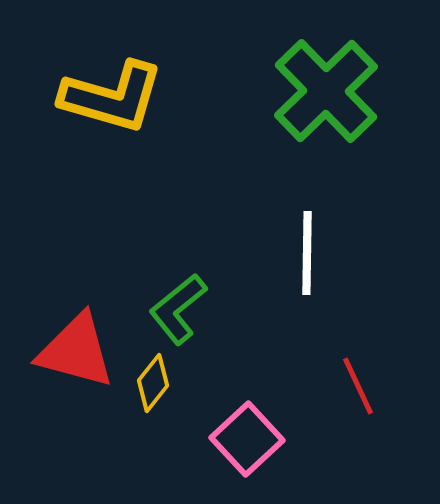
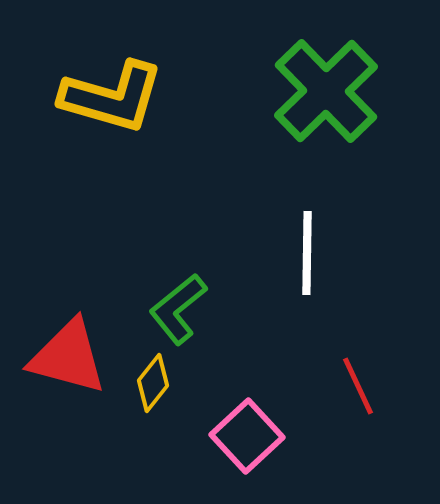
red triangle: moved 8 px left, 6 px down
pink square: moved 3 px up
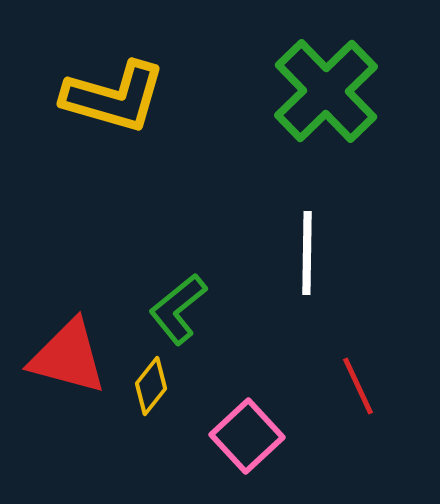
yellow L-shape: moved 2 px right
yellow diamond: moved 2 px left, 3 px down
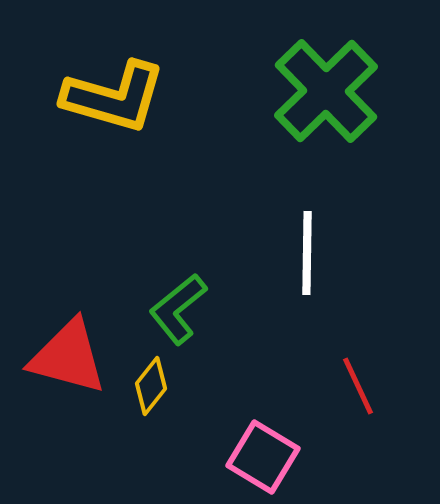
pink square: moved 16 px right, 21 px down; rotated 16 degrees counterclockwise
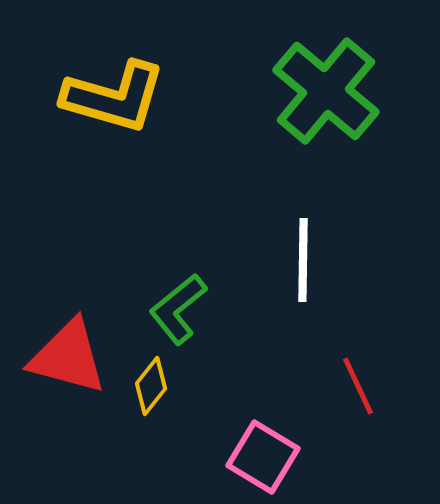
green cross: rotated 6 degrees counterclockwise
white line: moved 4 px left, 7 px down
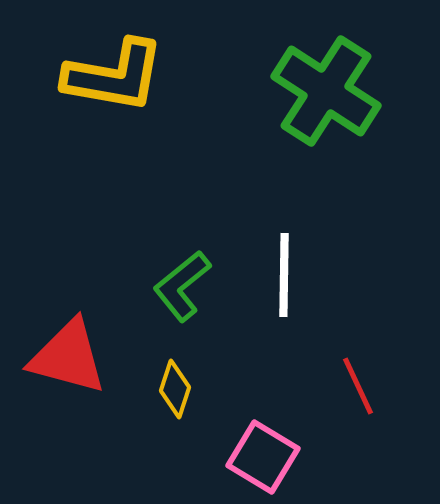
green cross: rotated 7 degrees counterclockwise
yellow L-shape: moved 21 px up; rotated 6 degrees counterclockwise
white line: moved 19 px left, 15 px down
green L-shape: moved 4 px right, 23 px up
yellow diamond: moved 24 px right, 3 px down; rotated 20 degrees counterclockwise
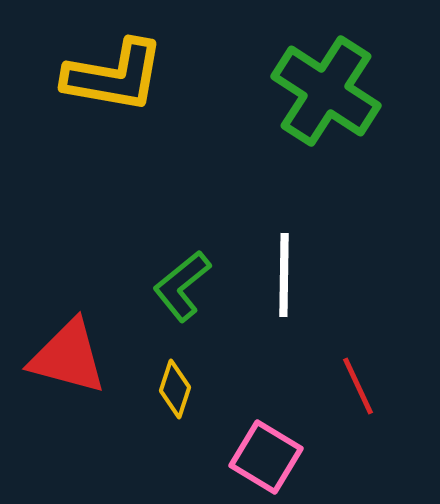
pink square: moved 3 px right
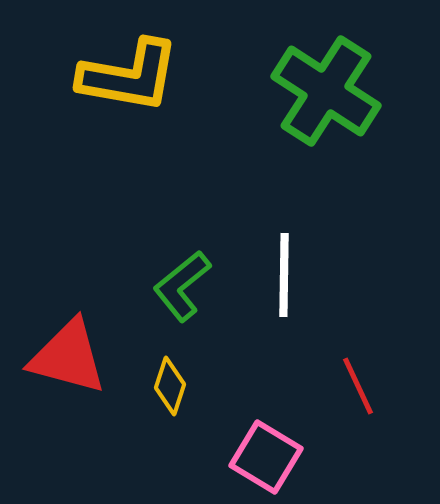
yellow L-shape: moved 15 px right
yellow diamond: moved 5 px left, 3 px up
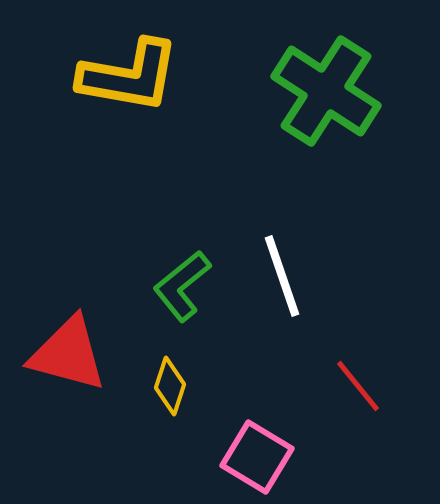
white line: moved 2 px left, 1 px down; rotated 20 degrees counterclockwise
red triangle: moved 3 px up
red line: rotated 14 degrees counterclockwise
pink square: moved 9 px left
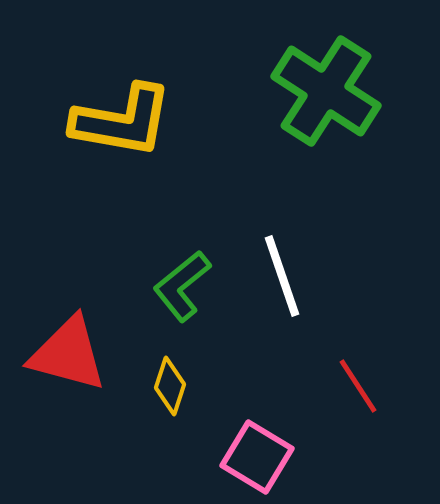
yellow L-shape: moved 7 px left, 45 px down
red line: rotated 6 degrees clockwise
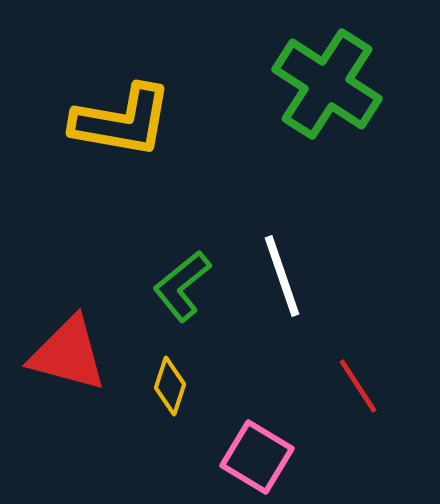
green cross: moved 1 px right, 7 px up
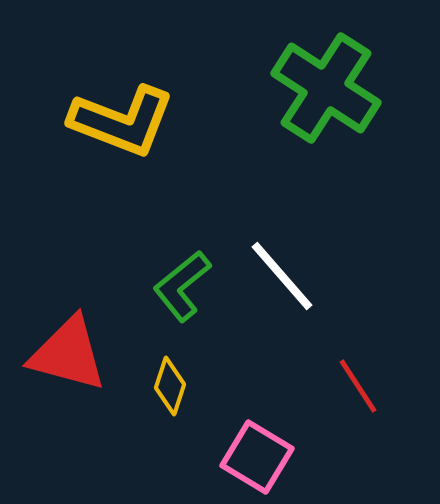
green cross: moved 1 px left, 4 px down
yellow L-shape: rotated 11 degrees clockwise
white line: rotated 22 degrees counterclockwise
